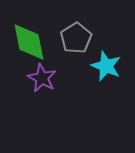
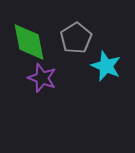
purple star: rotated 8 degrees counterclockwise
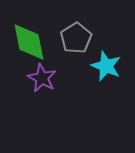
purple star: rotated 8 degrees clockwise
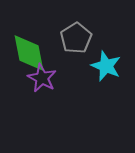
green diamond: moved 11 px down
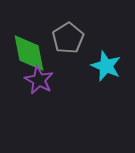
gray pentagon: moved 8 px left
purple star: moved 3 px left, 2 px down
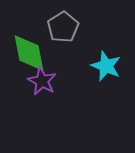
gray pentagon: moved 5 px left, 11 px up
purple star: moved 3 px right, 1 px down
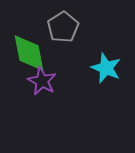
cyan star: moved 2 px down
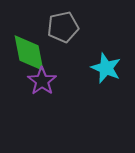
gray pentagon: rotated 20 degrees clockwise
purple star: rotated 8 degrees clockwise
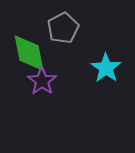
gray pentagon: moved 1 px down; rotated 16 degrees counterclockwise
cyan star: rotated 12 degrees clockwise
